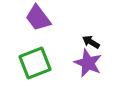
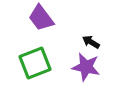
purple trapezoid: moved 3 px right
purple star: moved 2 px left, 4 px down; rotated 12 degrees counterclockwise
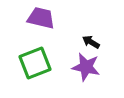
purple trapezoid: rotated 140 degrees clockwise
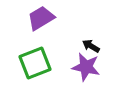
purple trapezoid: rotated 44 degrees counterclockwise
black arrow: moved 4 px down
